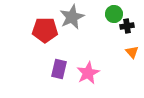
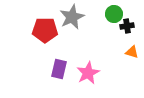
orange triangle: rotated 32 degrees counterclockwise
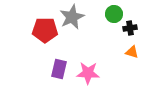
black cross: moved 3 px right, 2 px down
pink star: rotated 30 degrees clockwise
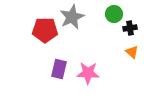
orange triangle: rotated 24 degrees clockwise
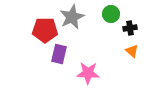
green circle: moved 3 px left
orange triangle: moved 1 px up
purple rectangle: moved 15 px up
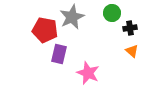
green circle: moved 1 px right, 1 px up
red pentagon: rotated 10 degrees clockwise
pink star: rotated 20 degrees clockwise
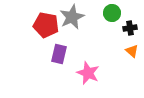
red pentagon: moved 1 px right, 5 px up
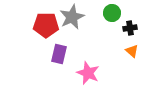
red pentagon: rotated 10 degrees counterclockwise
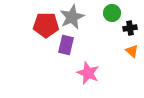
purple rectangle: moved 7 px right, 9 px up
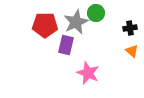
green circle: moved 16 px left
gray star: moved 4 px right, 5 px down
red pentagon: moved 1 px left
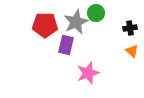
pink star: rotated 30 degrees clockwise
